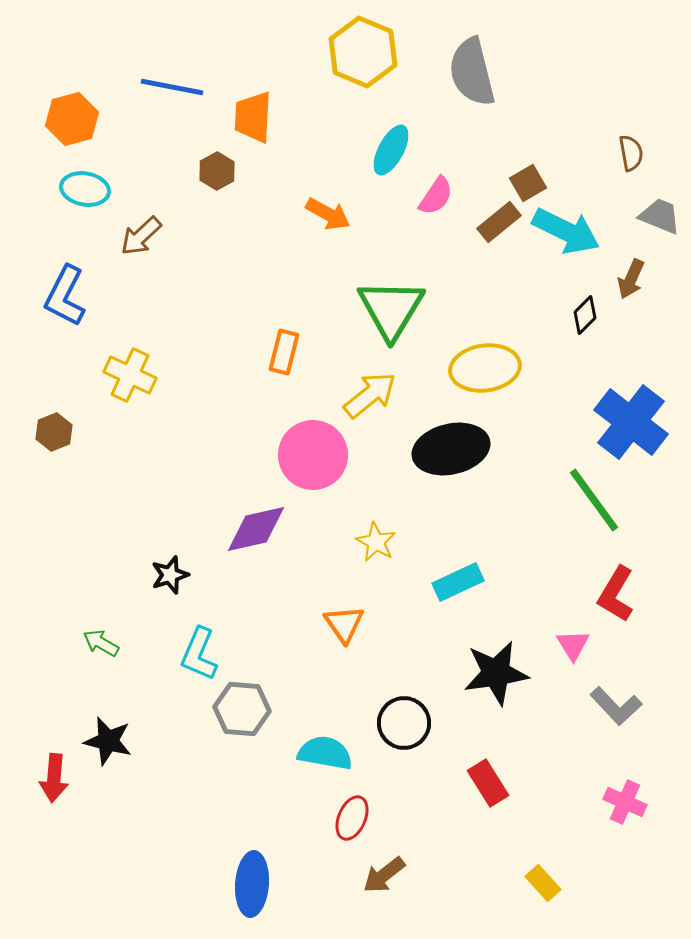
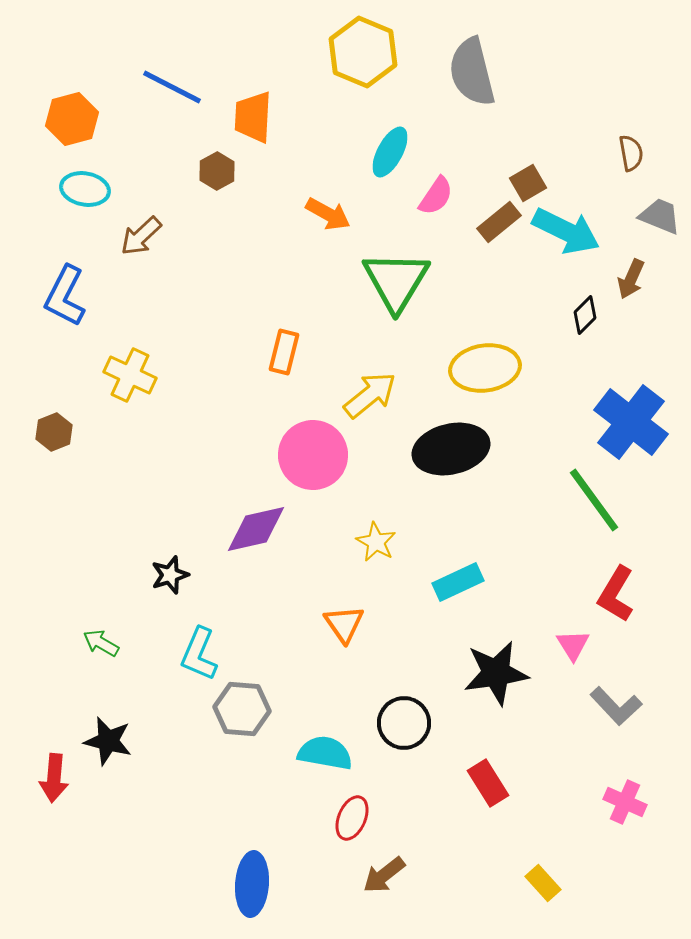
blue line at (172, 87): rotated 16 degrees clockwise
cyan ellipse at (391, 150): moved 1 px left, 2 px down
green triangle at (391, 309): moved 5 px right, 28 px up
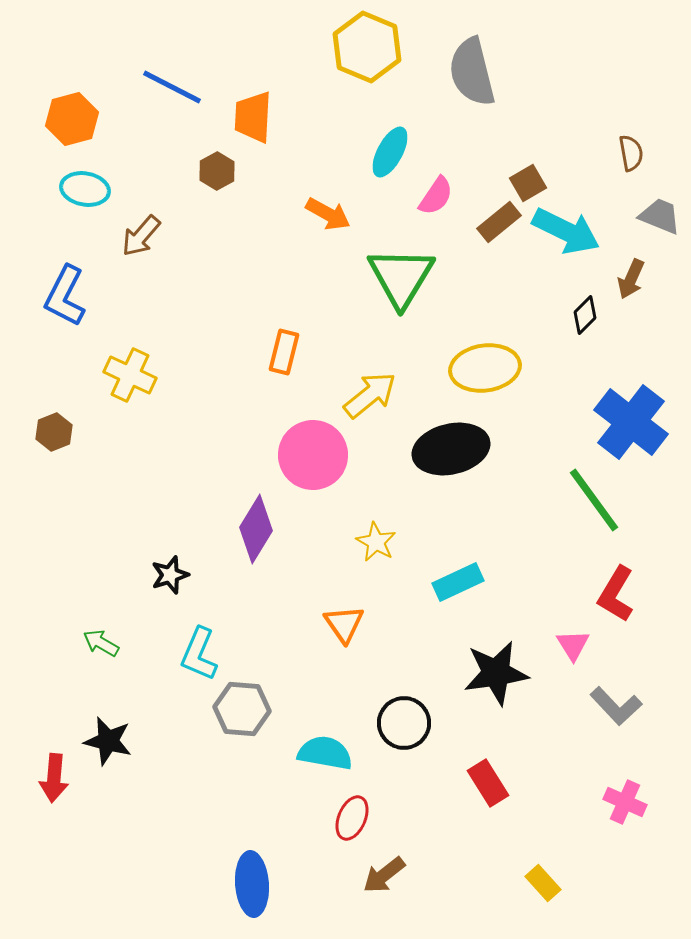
yellow hexagon at (363, 52): moved 4 px right, 5 px up
brown arrow at (141, 236): rotated 6 degrees counterclockwise
green triangle at (396, 281): moved 5 px right, 4 px up
purple diamond at (256, 529): rotated 46 degrees counterclockwise
blue ellipse at (252, 884): rotated 8 degrees counterclockwise
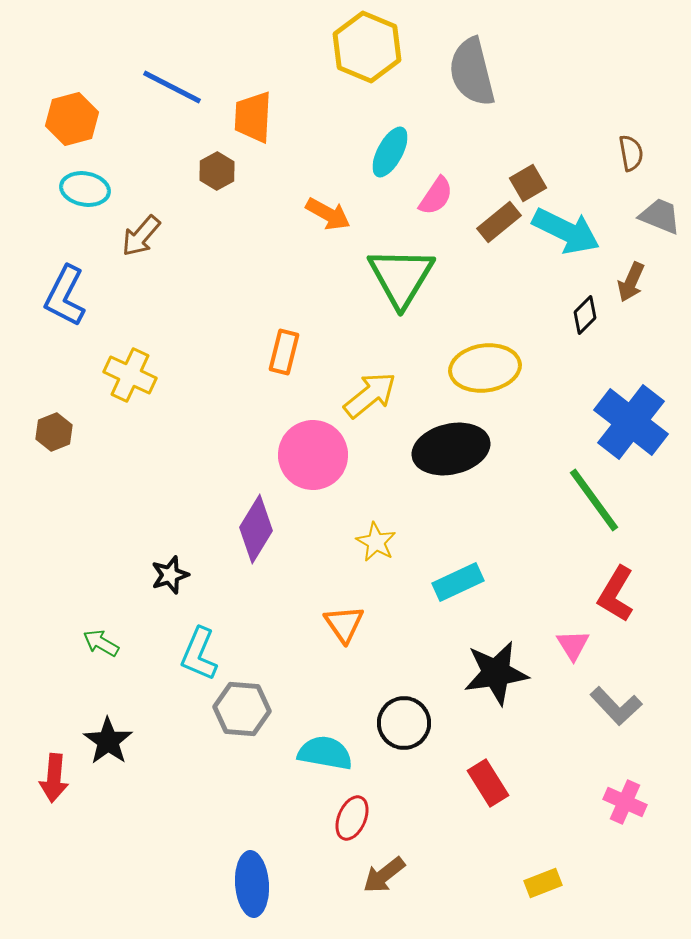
brown arrow at (631, 279): moved 3 px down
black star at (108, 741): rotated 21 degrees clockwise
yellow rectangle at (543, 883): rotated 69 degrees counterclockwise
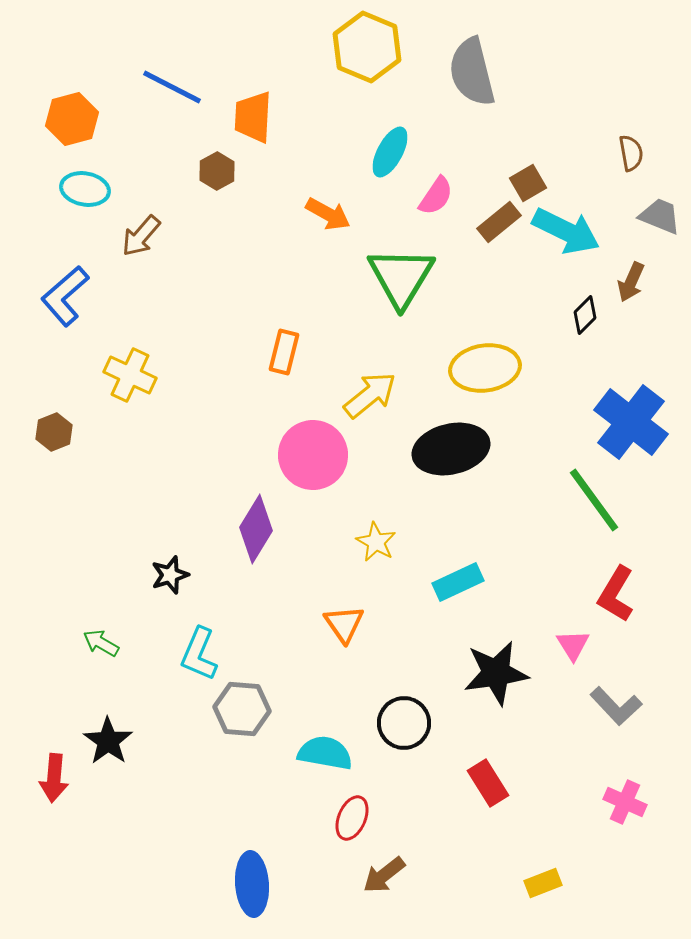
blue L-shape at (65, 296): rotated 22 degrees clockwise
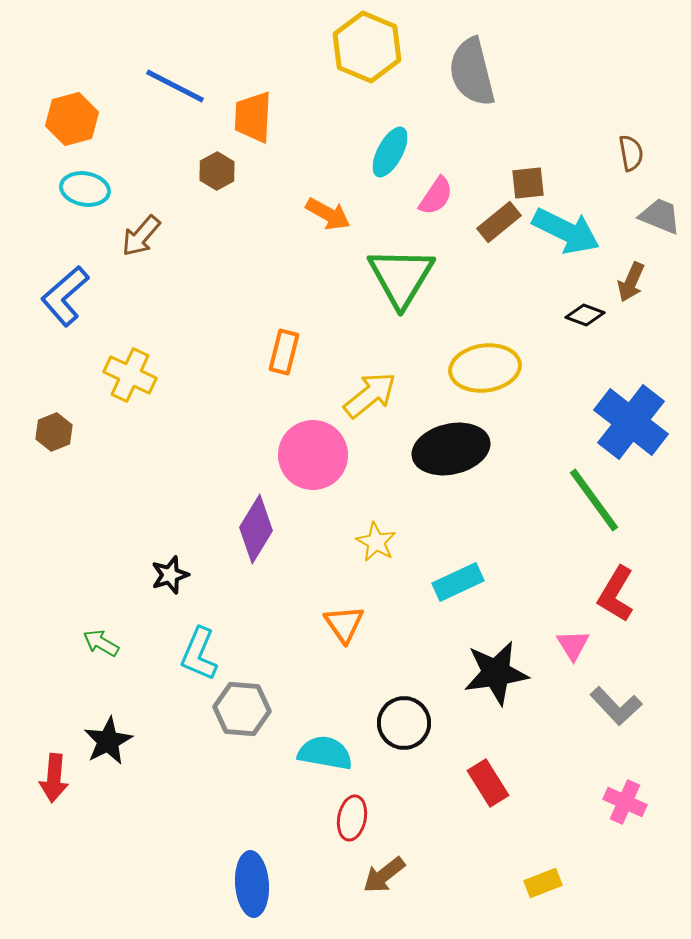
blue line at (172, 87): moved 3 px right, 1 px up
brown square at (528, 183): rotated 24 degrees clockwise
black diamond at (585, 315): rotated 66 degrees clockwise
black star at (108, 741): rotated 9 degrees clockwise
red ellipse at (352, 818): rotated 12 degrees counterclockwise
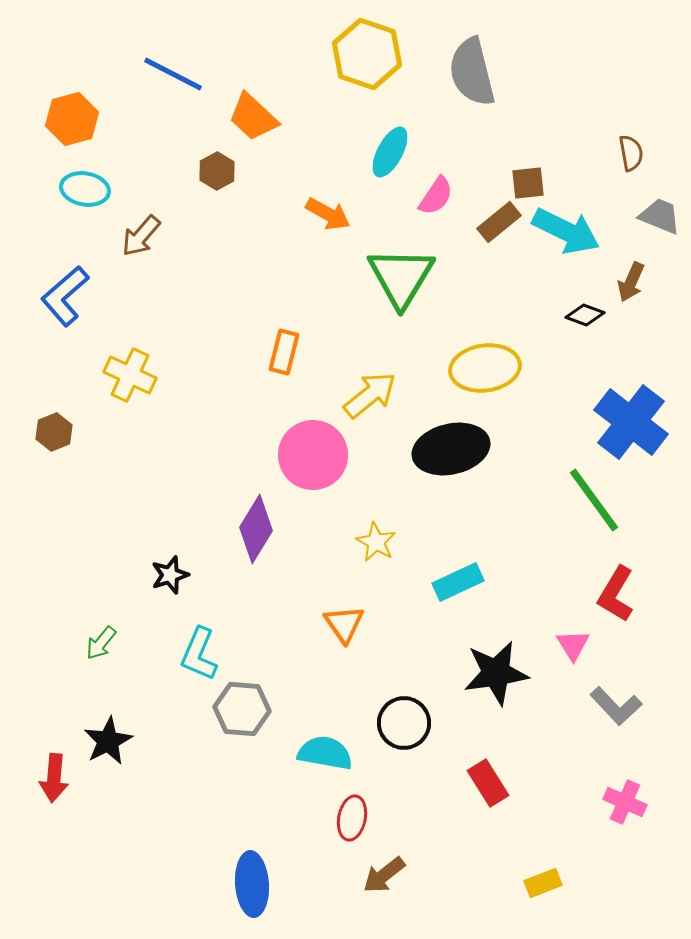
yellow hexagon at (367, 47): moved 7 px down; rotated 4 degrees counterclockwise
blue line at (175, 86): moved 2 px left, 12 px up
orange trapezoid at (253, 117): rotated 50 degrees counterclockwise
green arrow at (101, 643): rotated 81 degrees counterclockwise
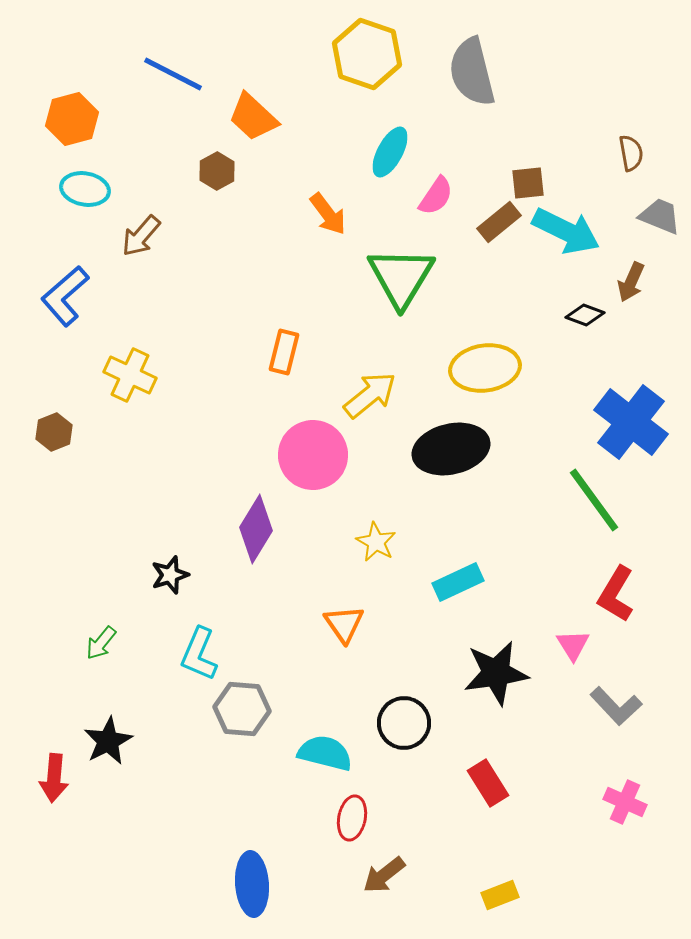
orange arrow at (328, 214): rotated 24 degrees clockwise
cyan semicircle at (325, 753): rotated 4 degrees clockwise
yellow rectangle at (543, 883): moved 43 px left, 12 px down
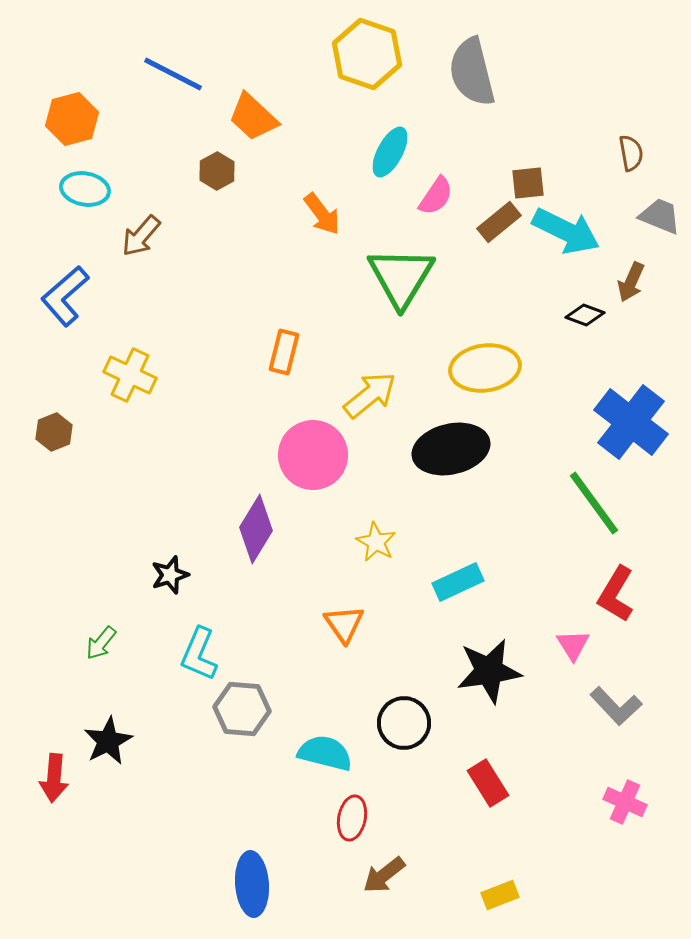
orange arrow at (328, 214): moved 6 px left
green line at (594, 500): moved 3 px down
black star at (496, 673): moved 7 px left, 2 px up
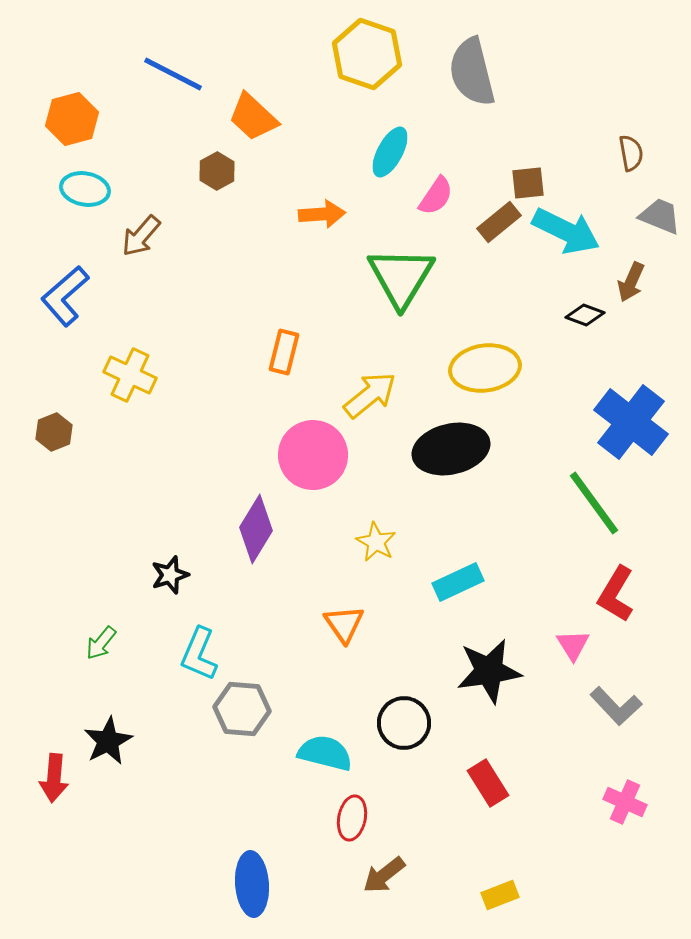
orange arrow at (322, 214): rotated 57 degrees counterclockwise
